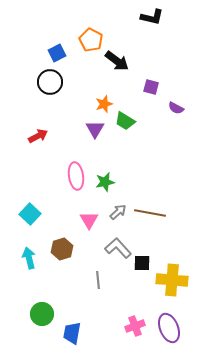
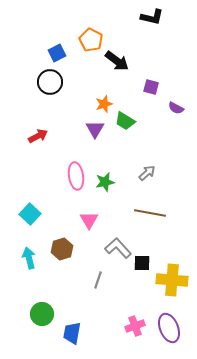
gray arrow: moved 29 px right, 39 px up
gray line: rotated 24 degrees clockwise
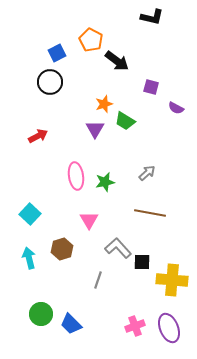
black square: moved 1 px up
green circle: moved 1 px left
blue trapezoid: moved 1 px left, 9 px up; rotated 55 degrees counterclockwise
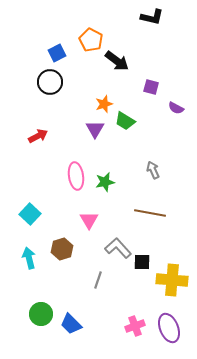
gray arrow: moved 6 px right, 3 px up; rotated 72 degrees counterclockwise
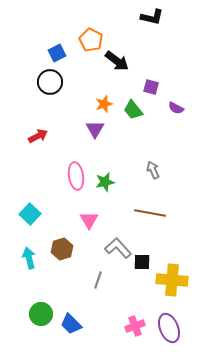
green trapezoid: moved 8 px right, 11 px up; rotated 20 degrees clockwise
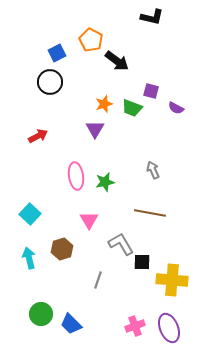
purple square: moved 4 px down
green trapezoid: moved 1 px left, 2 px up; rotated 30 degrees counterclockwise
gray L-shape: moved 3 px right, 4 px up; rotated 12 degrees clockwise
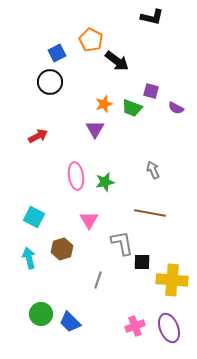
cyan square: moved 4 px right, 3 px down; rotated 15 degrees counterclockwise
gray L-shape: moved 1 px right, 1 px up; rotated 20 degrees clockwise
blue trapezoid: moved 1 px left, 2 px up
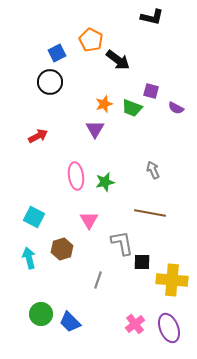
black arrow: moved 1 px right, 1 px up
pink cross: moved 2 px up; rotated 18 degrees counterclockwise
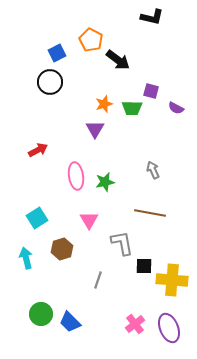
green trapezoid: rotated 20 degrees counterclockwise
red arrow: moved 14 px down
cyan square: moved 3 px right, 1 px down; rotated 30 degrees clockwise
cyan arrow: moved 3 px left
black square: moved 2 px right, 4 px down
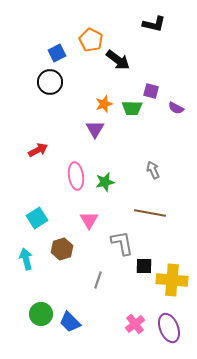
black L-shape: moved 2 px right, 7 px down
cyan arrow: moved 1 px down
